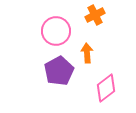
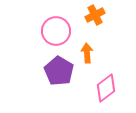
purple pentagon: rotated 12 degrees counterclockwise
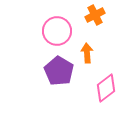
pink circle: moved 1 px right
